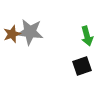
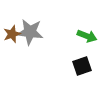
green arrow: rotated 54 degrees counterclockwise
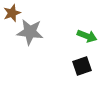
brown star: moved 21 px up
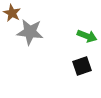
brown star: rotated 24 degrees counterclockwise
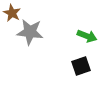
black square: moved 1 px left
